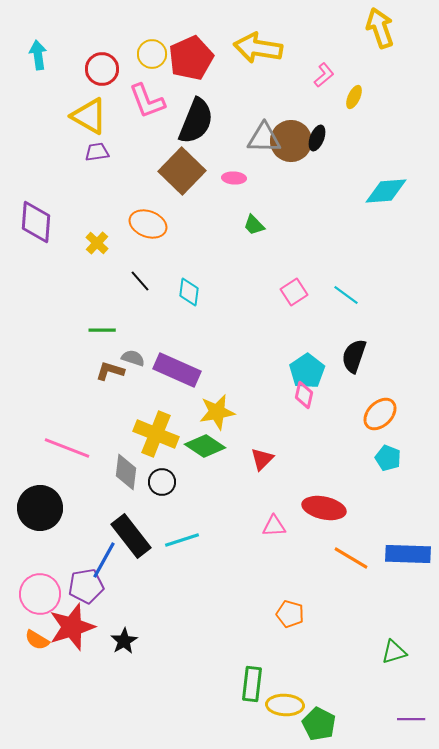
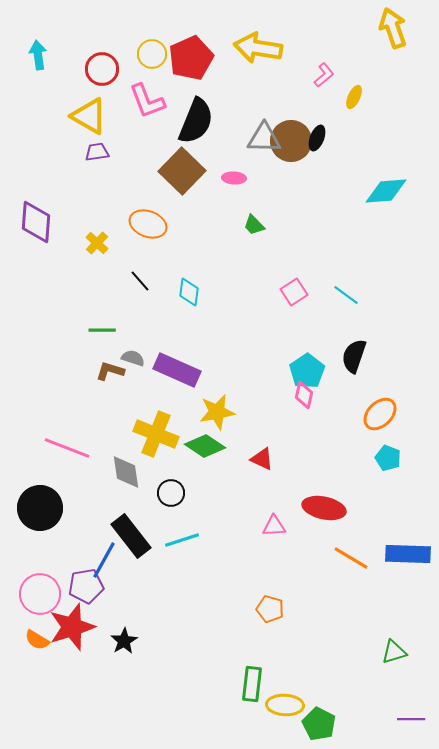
yellow arrow at (380, 28): moved 13 px right
red triangle at (262, 459): rotated 50 degrees counterclockwise
gray diamond at (126, 472): rotated 15 degrees counterclockwise
black circle at (162, 482): moved 9 px right, 11 px down
orange pentagon at (290, 614): moved 20 px left, 5 px up
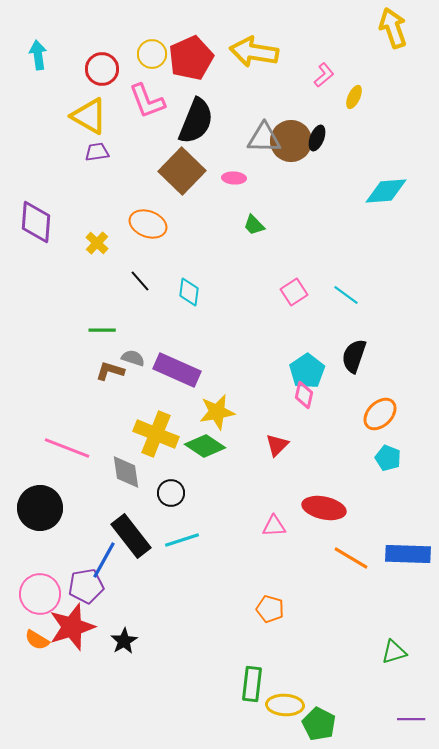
yellow arrow at (258, 48): moved 4 px left, 4 px down
red triangle at (262, 459): moved 15 px right, 14 px up; rotated 50 degrees clockwise
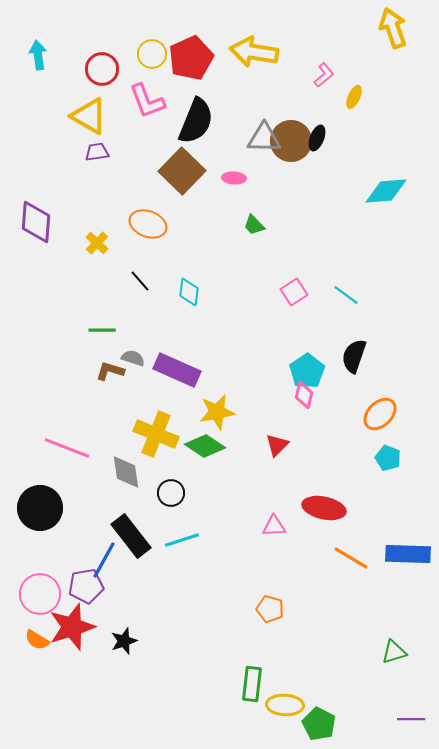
black star at (124, 641): rotated 12 degrees clockwise
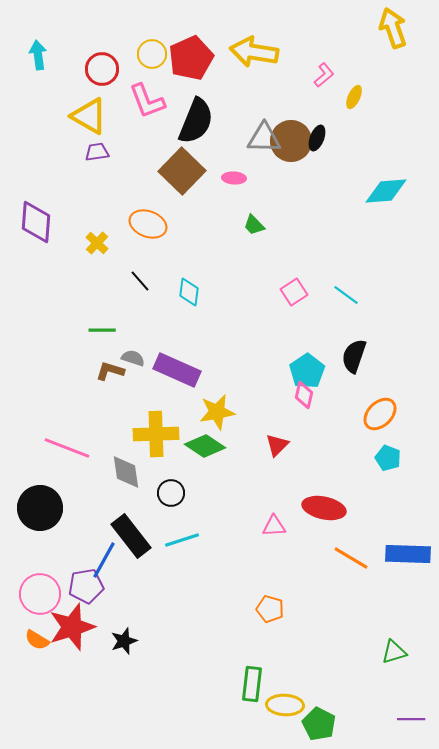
yellow cross at (156, 434): rotated 24 degrees counterclockwise
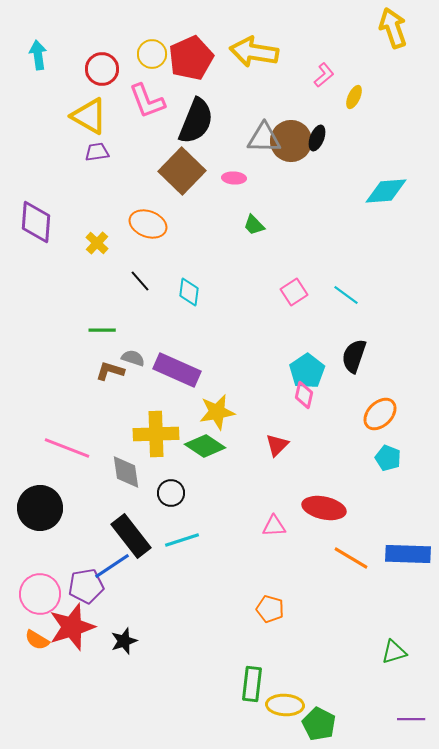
blue line at (104, 560): moved 8 px right, 6 px down; rotated 27 degrees clockwise
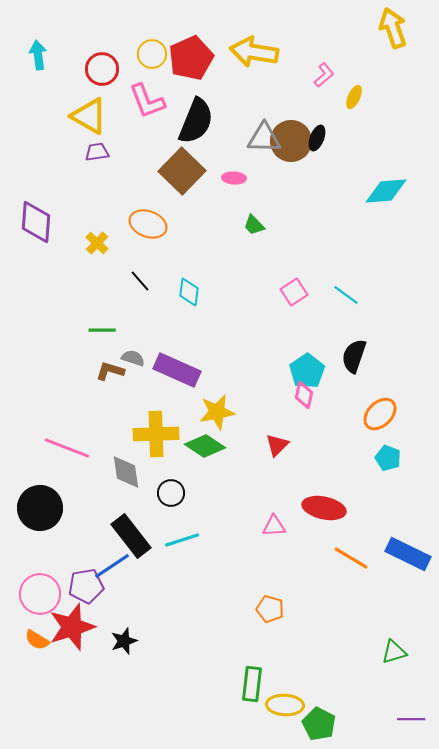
blue rectangle at (408, 554): rotated 24 degrees clockwise
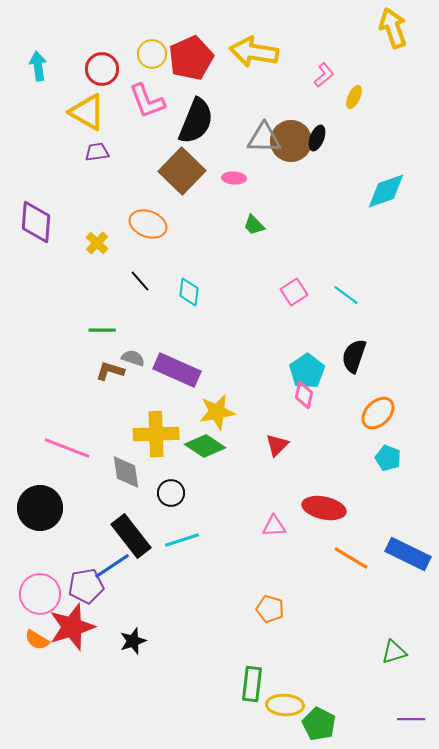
cyan arrow at (38, 55): moved 11 px down
yellow triangle at (89, 116): moved 2 px left, 4 px up
cyan diamond at (386, 191): rotated 15 degrees counterclockwise
orange ellipse at (380, 414): moved 2 px left, 1 px up
black star at (124, 641): moved 9 px right
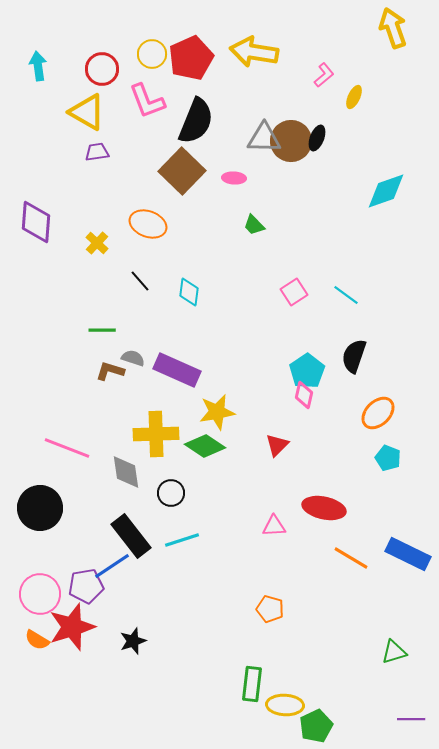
green pentagon at (319, 724): moved 3 px left, 2 px down; rotated 20 degrees clockwise
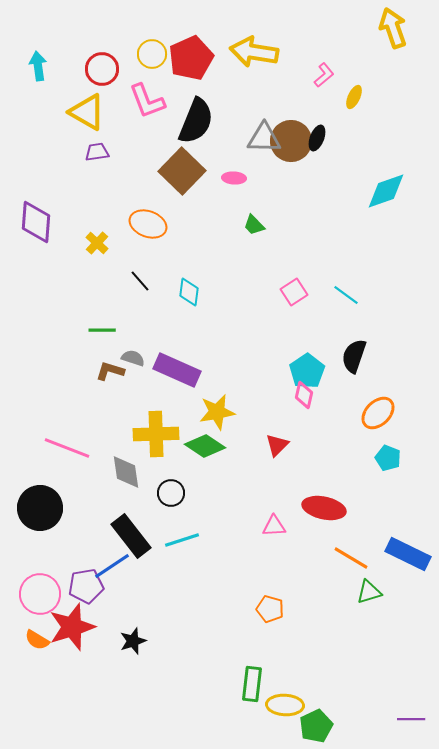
green triangle at (394, 652): moved 25 px left, 60 px up
